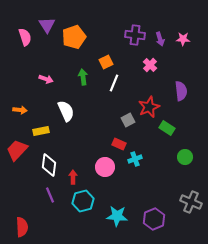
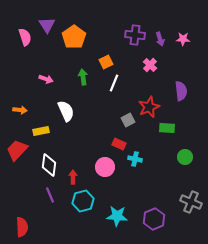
orange pentagon: rotated 15 degrees counterclockwise
green rectangle: rotated 28 degrees counterclockwise
cyan cross: rotated 32 degrees clockwise
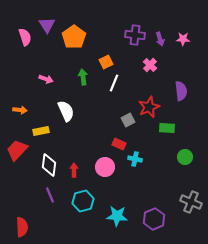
red arrow: moved 1 px right, 7 px up
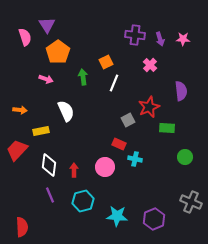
orange pentagon: moved 16 px left, 15 px down
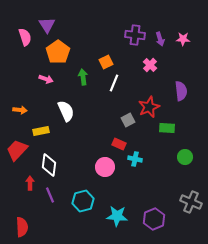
red arrow: moved 44 px left, 13 px down
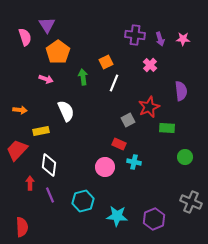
cyan cross: moved 1 px left, 3 px down
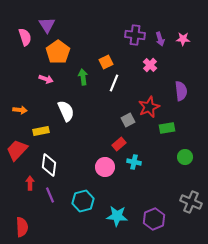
green rectangle: rotated 14 degrees counterclockwise
red rectangle: rotated 64 degrees counterclockwise
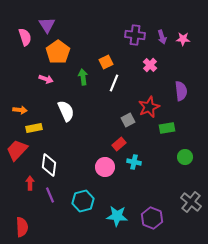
purple arrow: moved 2 px right, 2 px up
yellow rectangle: moved 7 px left, 3 px up
gray cross: rotated 15 degrees clockwise
purple hexagon: moved 2 px left, 1 px up; rotated 15 degrees counterclockwise
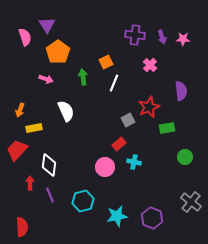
orange arrow: rotated 104 degrees clockwise
cyan star: rotated 15 degrees counterclockwise
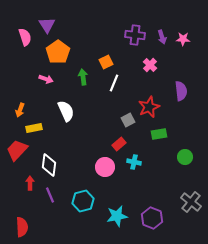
green rectangle: moved 8 px left, 6 px down
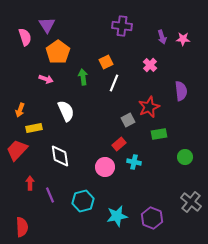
purple cross: moved 13 px left, 9 px up
white diamond: moved 11 px right, 9 px up; rotated 15 degrees counterclockwise
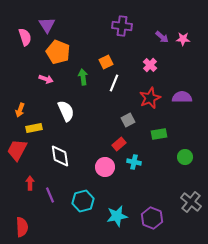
purple arrow: rotated 32 degrees counterclockwise
orange pentagon: rotated 15 degrees counterclockwise
purple semicircle: moved 1 px right, 6 px down; rotated 84 degrees counterclockwise
red star: moved 1 px right, 9 px up
red trapezoid: rotated 15 degrees counterclockwise
